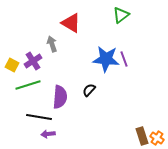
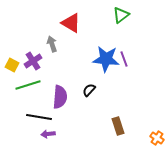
brown rectangle: moved 24 px left, 10 px up
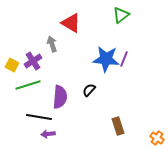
purple line: rotated 42 degrees clockwise
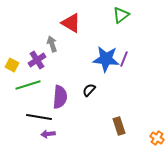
purple cross: moved 4 px right, 1 px up
brown rectangle: moved 1 px right
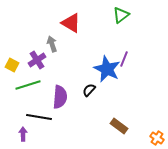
blue star: moved 1 px right, 10 px down; rotated 20 degrees clockwise
brown rectangle: rotated 36 degrees counterclockwise
purple arrow: moved 25 px left; rotated 96 degrees clockwise
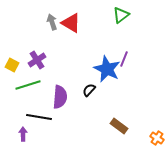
gray arrow: moved 22 px up
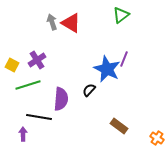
purple semicircle: moved 1 px right, 2 px down
